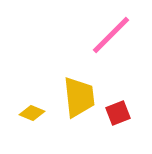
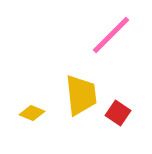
yellow trapezoid: moved 2 px right, 2 px up
red square: rotated 35 degrees counterclockwise
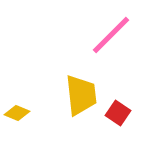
yellow diamond: moved 15 px left
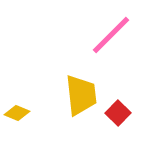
red square: rotated 10 degrees clockwise
